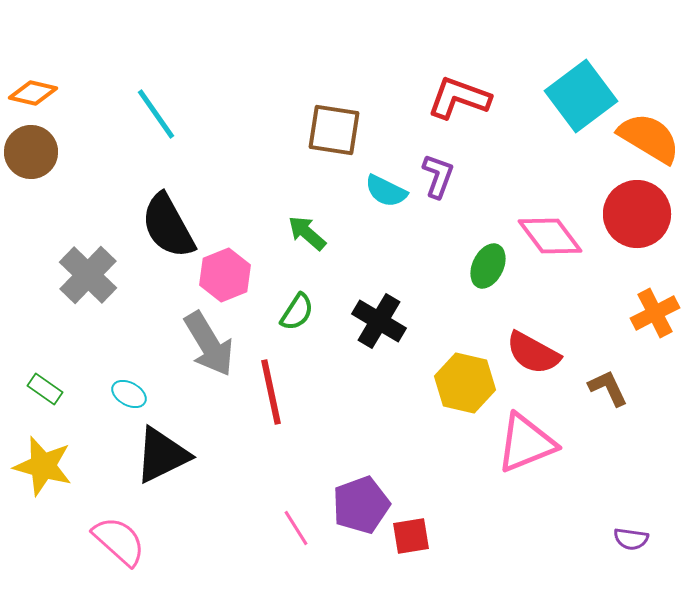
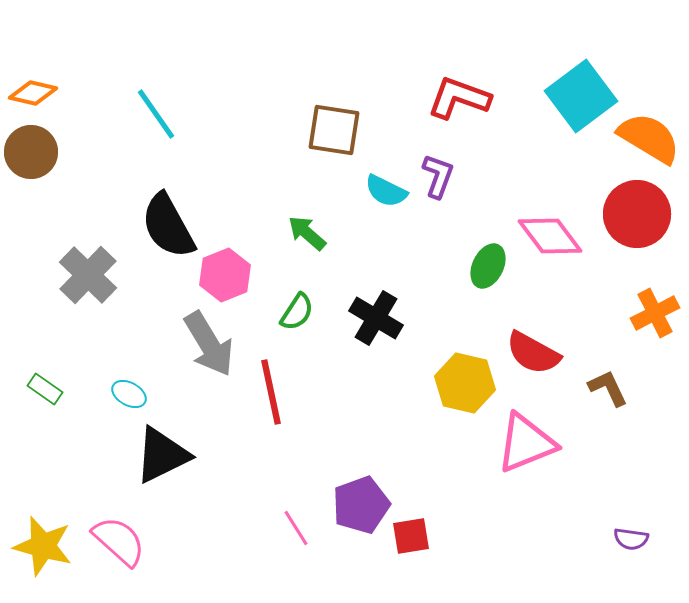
black cross: moved 3 px left, 3 px up
yellow star: moved 80 px down
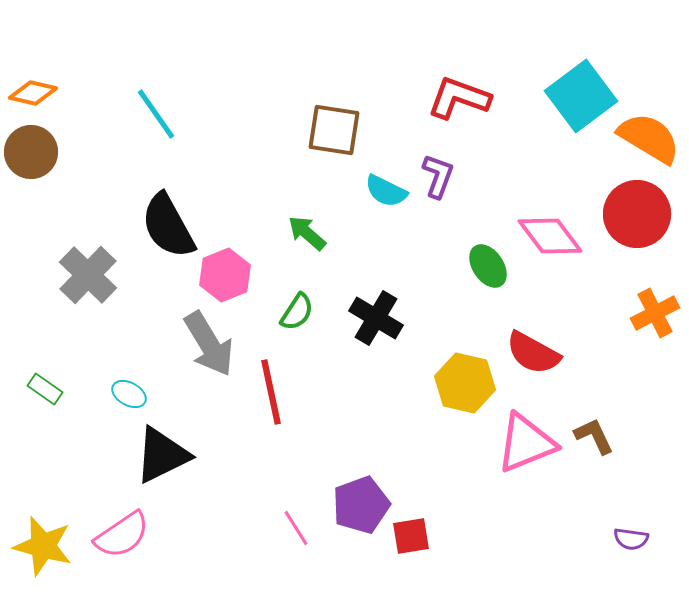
green ellipse: rotated 60 degrees counterclockwise
brown L-shape: moved 14 px left, 48 px down
pink semicircle: moved 3 px right, 6 px up; rotated 104 degrees clockwise
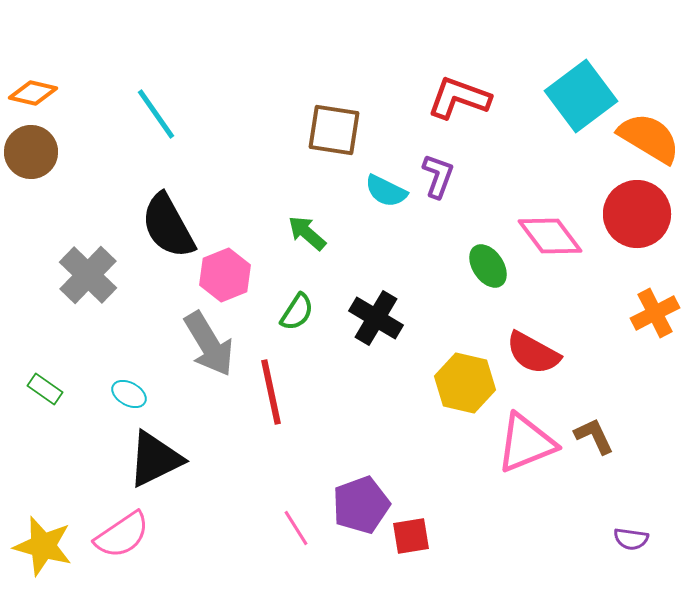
black triangle: moved 7 px left, 4 px down
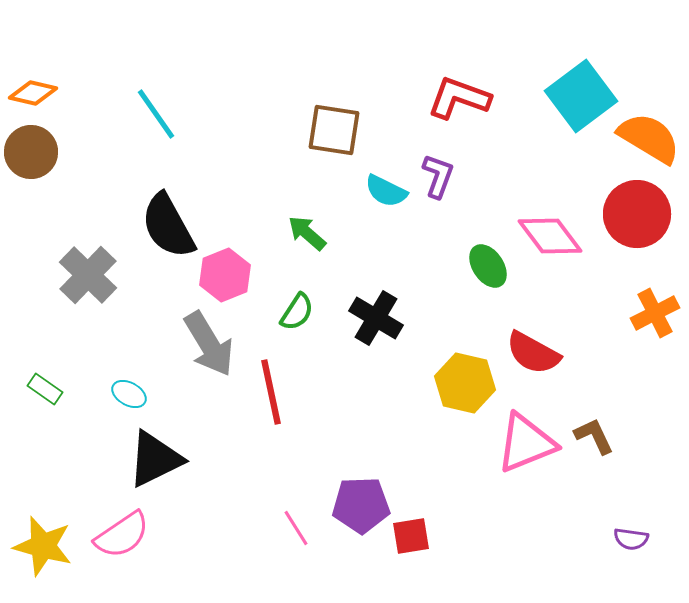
purple pentagon: rotated 18 degrees clockwise
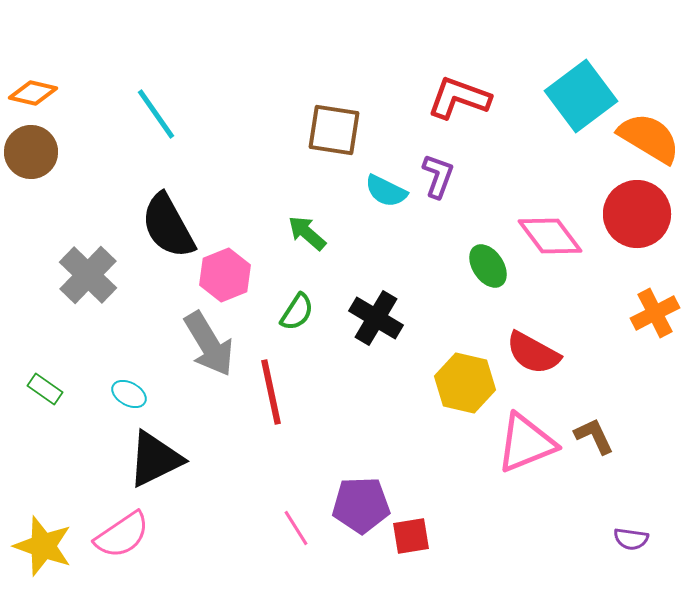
yellow star: rotated 4 degrees clockwise
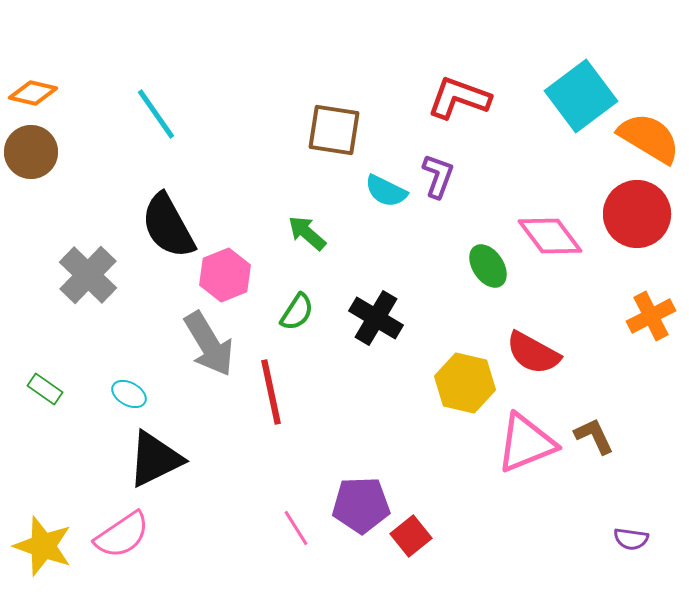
orange cross: moved 4 px left, 3 px down
red square: rotated 30 degrees counterclockwise
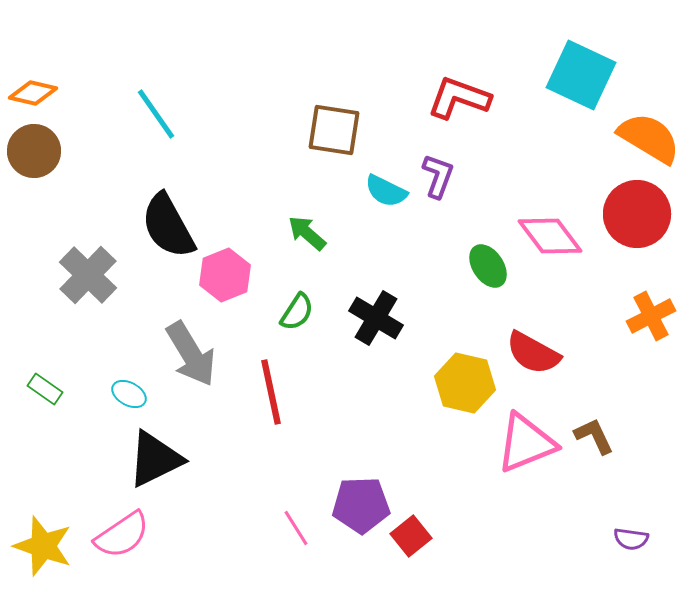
cyan square: moved 21 px up; rotated 28 degrees counterclockwise
brown circle: moved 3 px right, 1 px up
gray arrow: moved 18 px left, 10 px down
